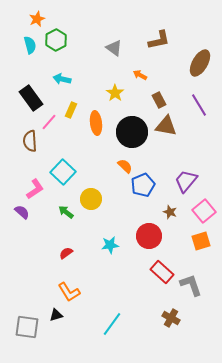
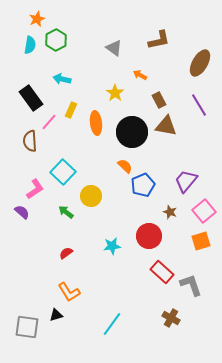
cyan semicircle: rotated 24 degrees clockwise
yellow circle: moved 3 px up
cyan star: moved 2 px right, 1 px down
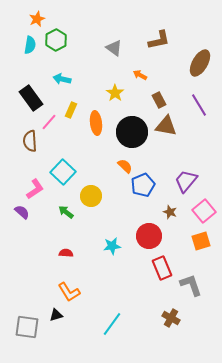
red semicircle: rotated 40 degrees clockwise
red rectangle: moved 4 px up; rotated 25 degrees clockwise
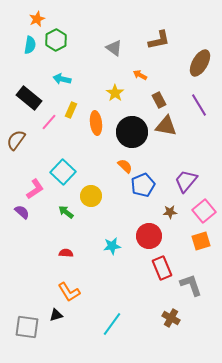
black rectangle: moved 2 px left; rotated 15 degrees counterclockwise
brown semicircle: moved 14 px left, 1 px up; rotated 40 degrees clockwise
brown star: rotated 24 degrees counterclockwise
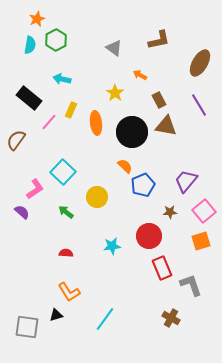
yellow circle: moved 6 px right, 1 px down
cyan line: moved 7 px left, 5 px up
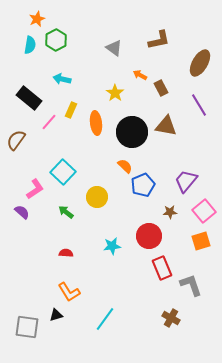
brown rectangle: moved 2 px right, 12 px up
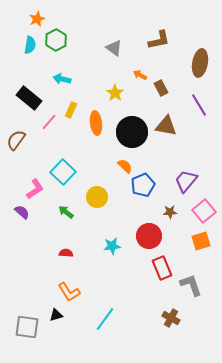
brown ellipse: rotated 20 degrees counterclockwise
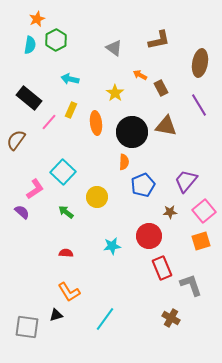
cyan arrow: moved 8 px right
orange semicircle: moved 1 px left, 4 px up; rotated 49 degrees clockwise
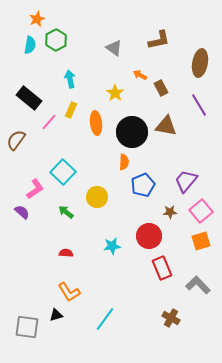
cyan arrow: rotated 66 degrees clockwise
pink square: moved 3 px left
gray L-shape: moved 7 px right; rotated 25 degrees counterclockwise
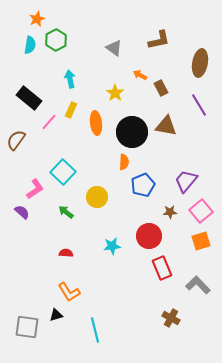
cyan line: moved 10 px left, 11 px down; rotated 50 degrees counterclockwise
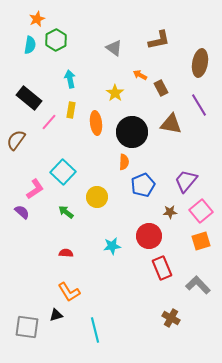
yellow rectangle: rotated 14 degrees counterclockwise
brown triangle: moved 5 px right, 2 px up
